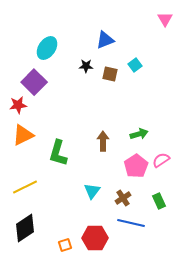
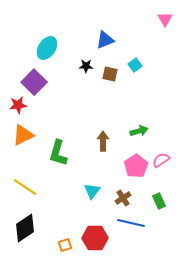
green arrow: moved 3 px up
yellow line: rotated 60 degrees clockwise
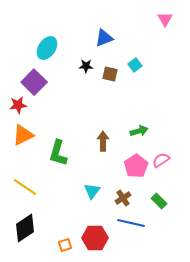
blue triangle: moved 1 px left, 2 px up
green rectangle: rotated 21 degrees counterclockwise
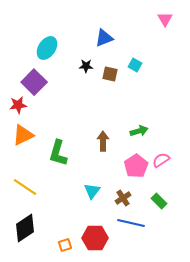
cyan square: rotated 24 degrees counterclockwise
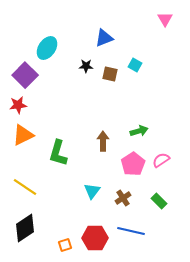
purple square: moved 9 px left, 7 px up
pink pentagon: moved 3 px left, 2 px up
blue line: moved 8 px down
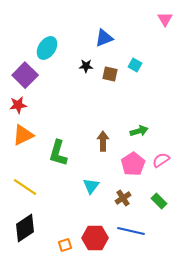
cyan triangle: moved 1 px left, 5 px up
